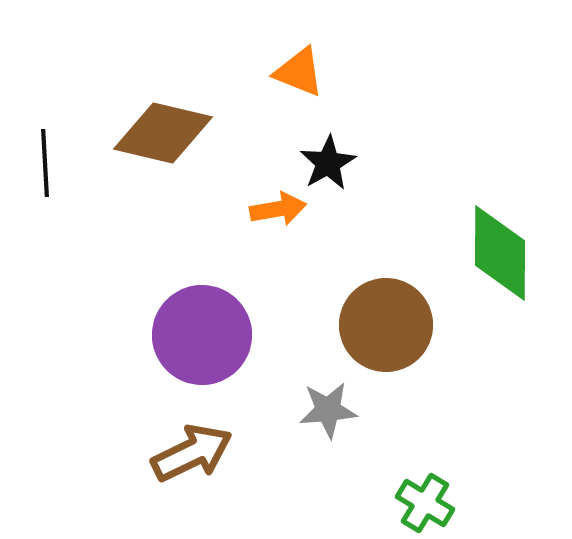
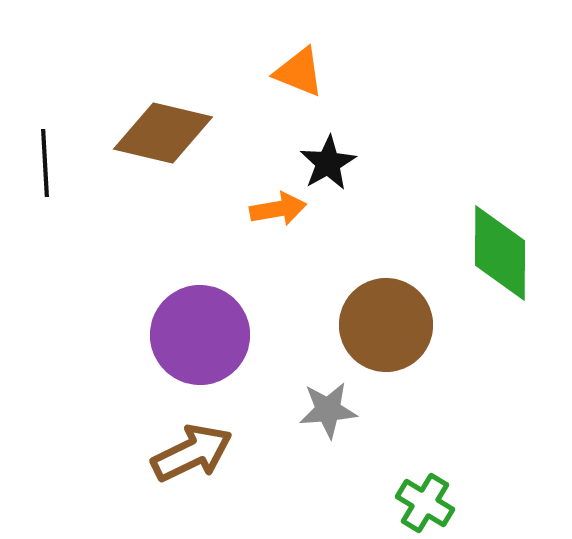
purple circle: moved 2 px left
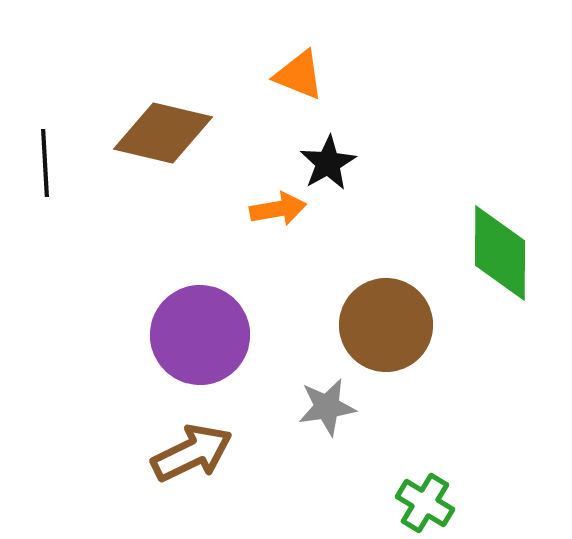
orange triangle: moved 3 px down
gray star: moved 1 px left, 3 px up; rotated 4 degrees counterclockwise
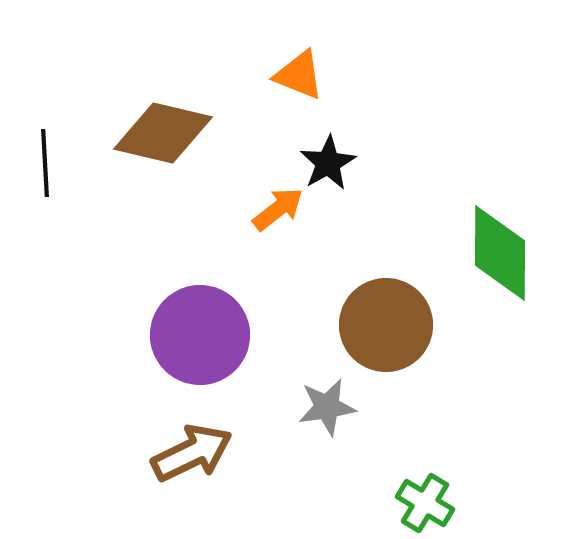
orange arrow: rotated 28 degrees counterclockwise
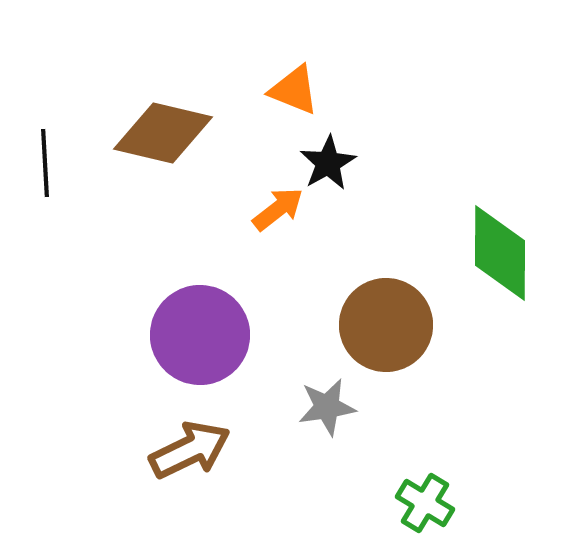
orange triangle: moved 5 px left, 15 px down
brown arrow: moved 2 px left, 3 px up
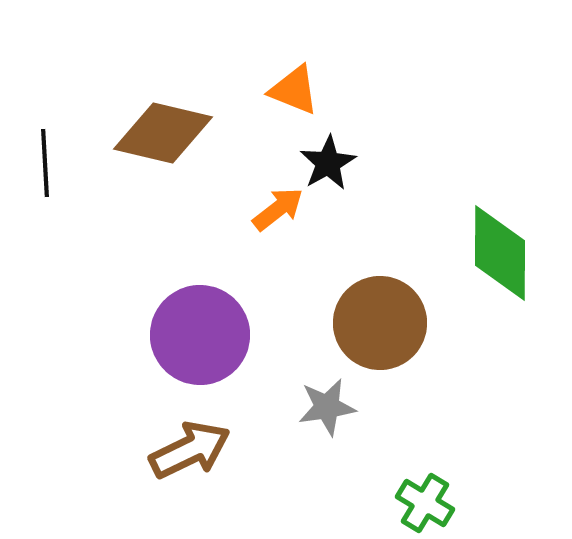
brown circle: moved 6 px left, 2 px up
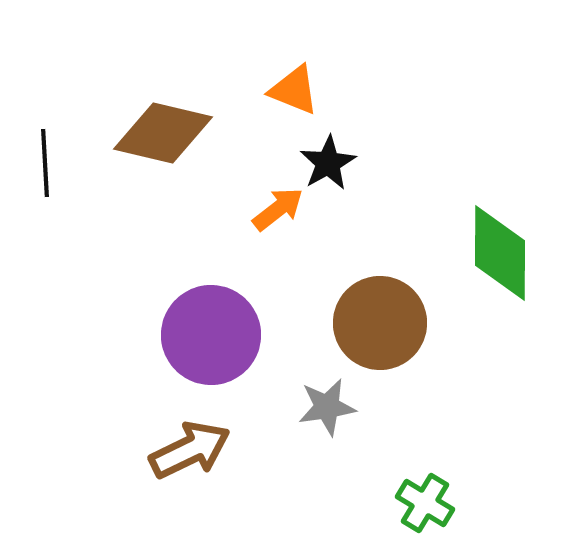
purple circle: moved 11 px right
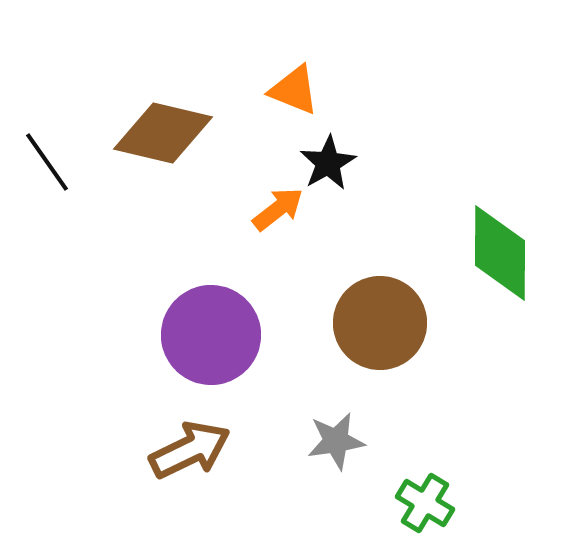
black line: moved 2 px right, 1 px up; rotated 32 degrees counterclockwise
gray star: moved 9 px right, 34 px down
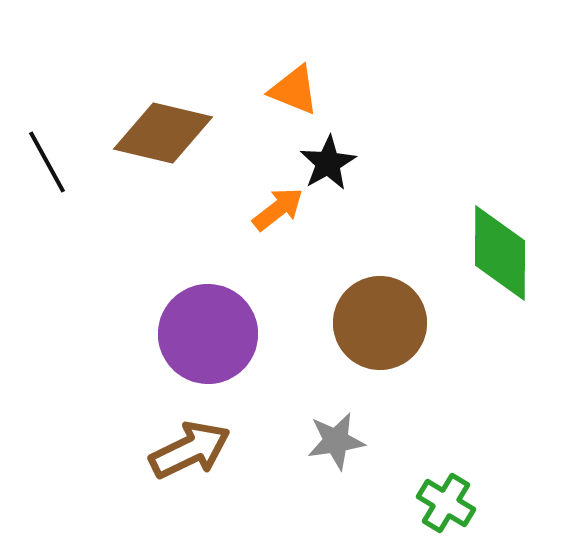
black line: rotated 6 degrees clockwise
purple circle: moved 3 px left, 1 px up
green cross: moved 21 px right
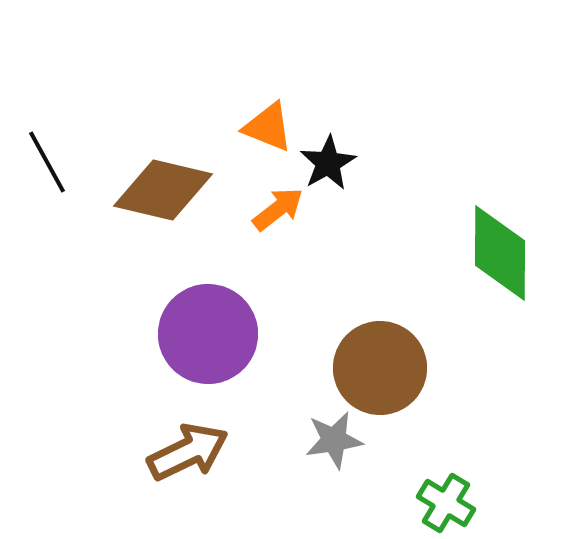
orange triangle: moved 26 px left, 37 px down
brown diamond: moved 57 px down
brown circle: moved 45 px down
gray star: moved 2 px left, 1 px up
brown arrow: moved 2 px left, 2 px down
